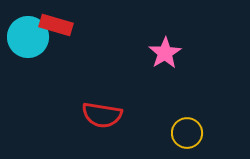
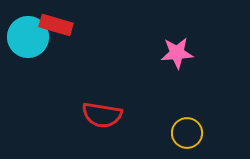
pink star: moved 12 px right; rotated 28 degrees clockwise
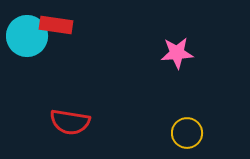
red rectangle: rotated 8 degrees counterclockwise
cyan circle: moved 1 px left, 1 px up
red semicircle: moved 32 px left, 7 px down
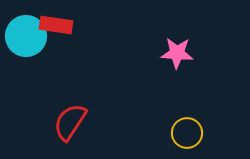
cyan circle: moved 1 px left
pink star: rotated 8 degrees clockwise
red semicircle: rotated 114 degrees clockwise
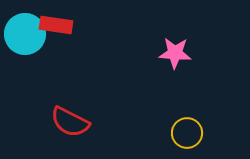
cyan circle: moved 1 px left, 2 px up
pink star: moved 2 px left
red semicircle: rotated 96 degrees counterclockwise
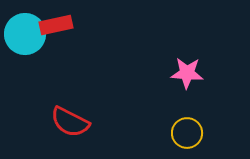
red rectangle: rotated 20 degrees counterclockwise
pink star: moved 12 px right, 20 px down
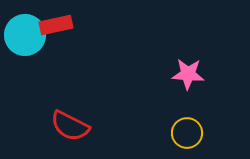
cyan circle: moved 1 px down
pink star: moved 1 px right, 1 px down
red semicircle: moved 4 px down
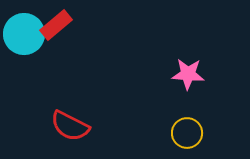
red rectangle: rotated 28 degrees counterclockwise
cyan circle: moved 1 px left, 1 px up
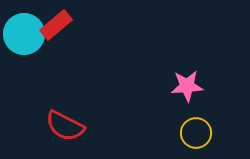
pink star: moved 1 px left, 12 px down; rotated 8 degrees counterclockwise
red semicircle: moved 5 px left
yellow circle: moved 9 px right
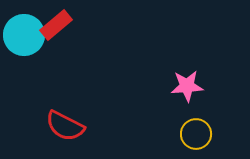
cyan circle: moved 1 px down
yellow circle: moved 1 px down
